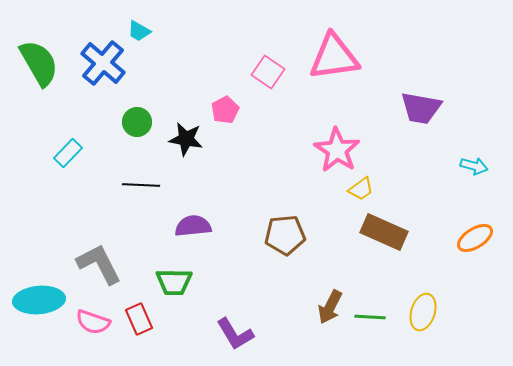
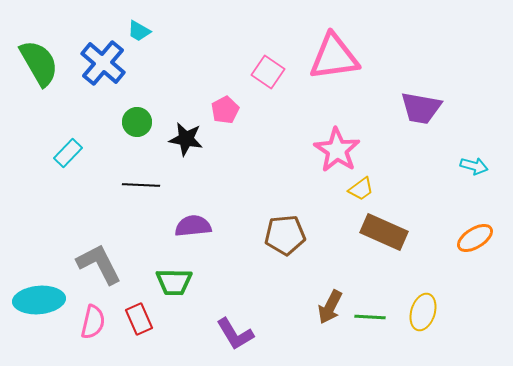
pink semicircle: rotated 96 degrees counterclockwise
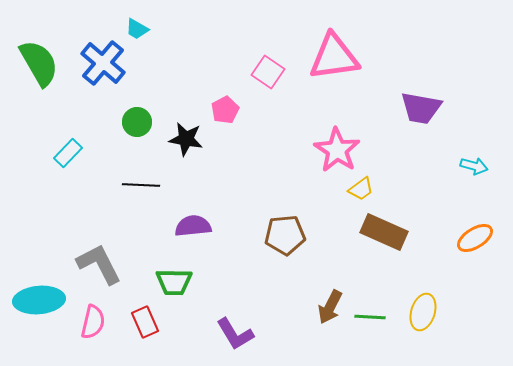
cyan trapezoid: moved 2 px left, 2 px up
red rectangle: moved 6 px right, 3 px down
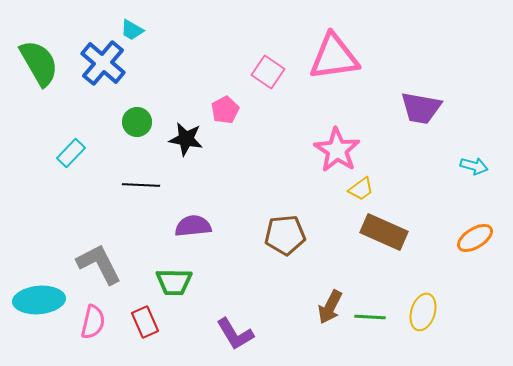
cyan trapezoid: moved 5 px left, 1 px down
cyan rectangle: moved 3 px right
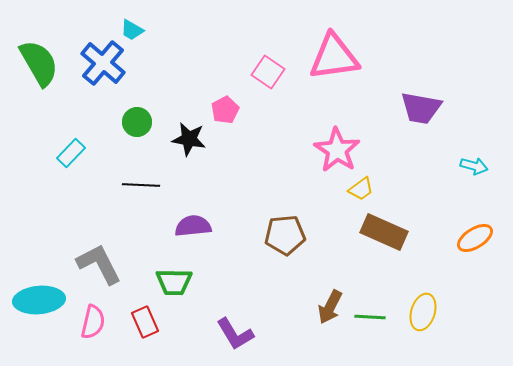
black star: moved 3 px right
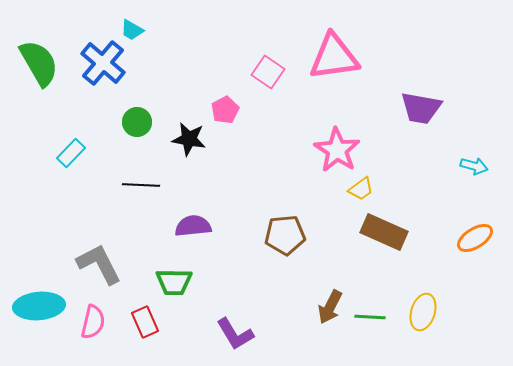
cyan ellipse: moved 6 px down
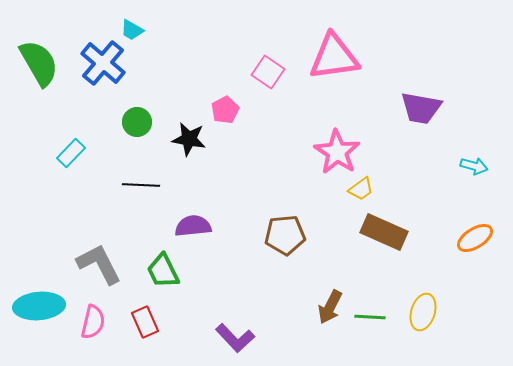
pink star: moved 2 px down
green trapezoid: moved 11 px left, 11 px up; rotated 63 degrees clockwise
purple L-shape: moved 4 px down; rotated 12 degrees counterclockwise
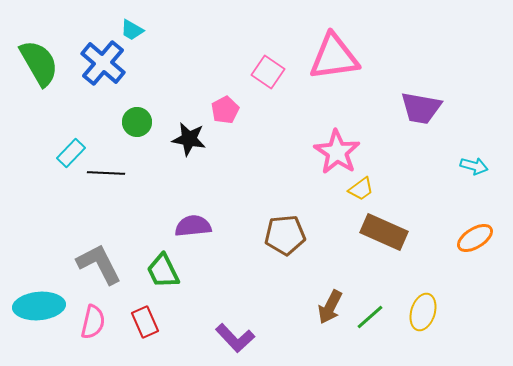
black line: moved 35 px left, 12 px up
green line: rotated 44 degrees counterclockwise
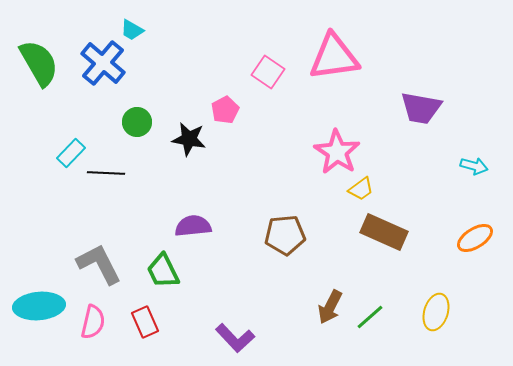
yellow ellipse: moved 13 px right
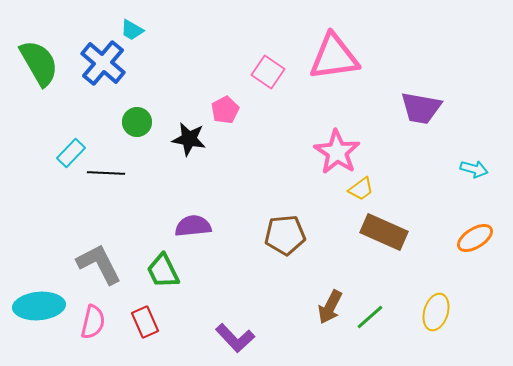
cyan arrow: moved 3 px down
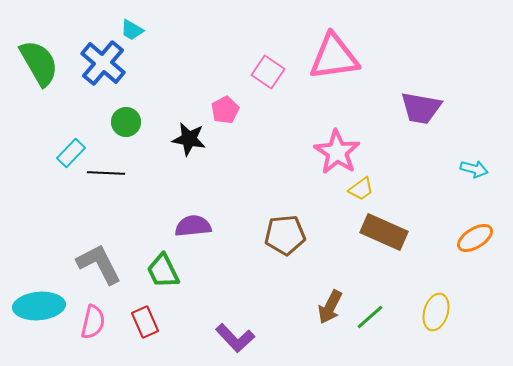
green circle: moved 11 px left
